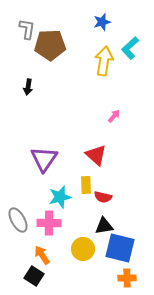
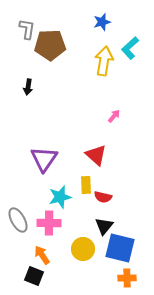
black triangle: rotated 42 degrees counterclockwise
black square: rotated 12 degrees counterclockwise
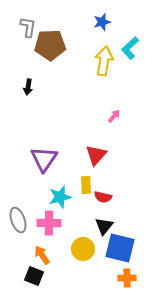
gray L-shape: moved 1 px right, 2 px up
red triangle: rotated 30 degrees clockwise
gray ellipse: rotated 10 degrees clockwise
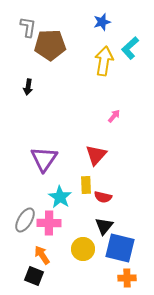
cyan star: rotated 25 degrees counterclockwise
gray ellipse: moved 7 px right; rotated 50 degrees clockwise
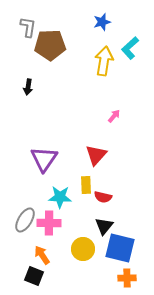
cyan star: rotated 30 degrees counterclockwise
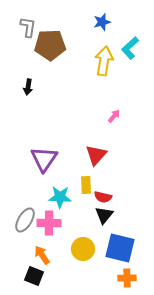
black triangle: moved 11 px up
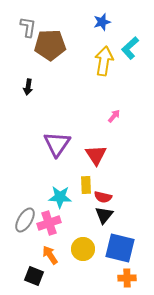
red triangle: rotated 15 degrees counterclockwise
purple triangle: moved 13 px right, 15 px up
pink cross: rotated 20 degrees counterclockwise
orange arrow: moved 8 px right
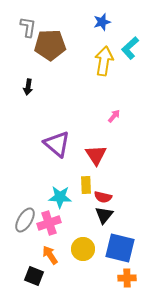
purple triangle: rotated 24 degrees counterclockwise
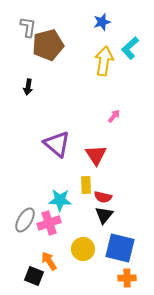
brown pentagon: moved 2 px left; rotated 12 degrees counterclockwise
cyan star: moved 3 px down
orange arrow: moved 1 px left, 6 px down
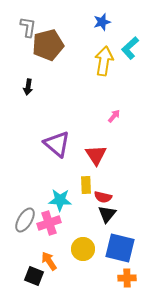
black triangle: moved 3 px right, 1 px up
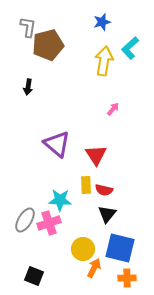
pink arrow: moved 1 px left, 7 px up
red semicircle: moved 1 px right, 7 px up
orange arrow: moved 45 px right, 7 px down; rotated 60 degrees clockwise
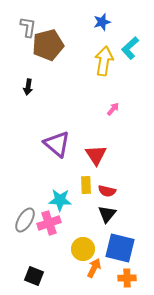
red semicircle: moved 3 px right, 1 px down
